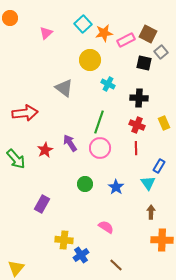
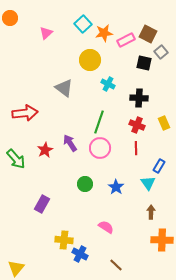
blue cross: moved 1 px left, 1 px up; rotated 28 degrees counterclockwise
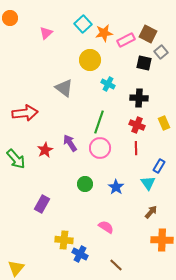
brown arrow: rotated 40 degrees clockwise
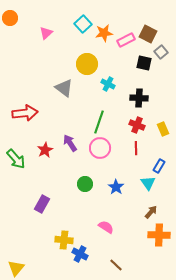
yellow circle: moved 3 px left, 4 px down
yellow rectangle: moved 1 px left, 6 px down
orange cross: moved 3 px left, 5 px up
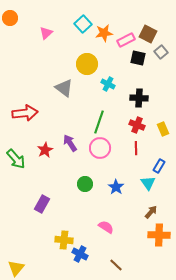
black square: moved 6 px left, 5 px up
